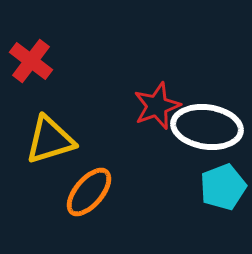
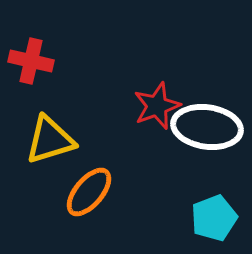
red cross: rotated 24 degrees counterclockwise
cyan pentagon: moved 9 px left, 31 px down
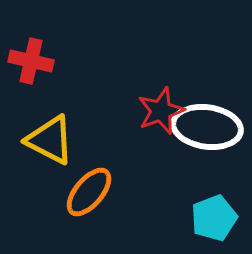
red star: moved 4 px right, 5 px down
yellow triangle: rotated 44 degrees clockwise
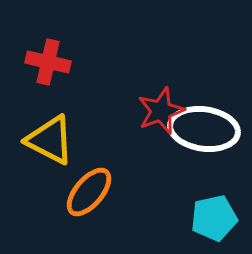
red cross: moved 17 px right, 1 px down
white ellipse: moved 3 px left, 2 px down
cyan pentagon: rotated 9 degrees clockwise
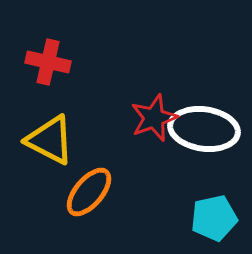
red star: moved 7 px left, 7 px down
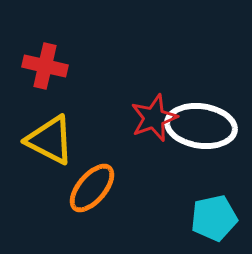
red cross: moved 3 px left, 4 px down
white ellipse: moved 3 px left, 3 px up
orange ellipse: moved 3 px right, 4 px up
